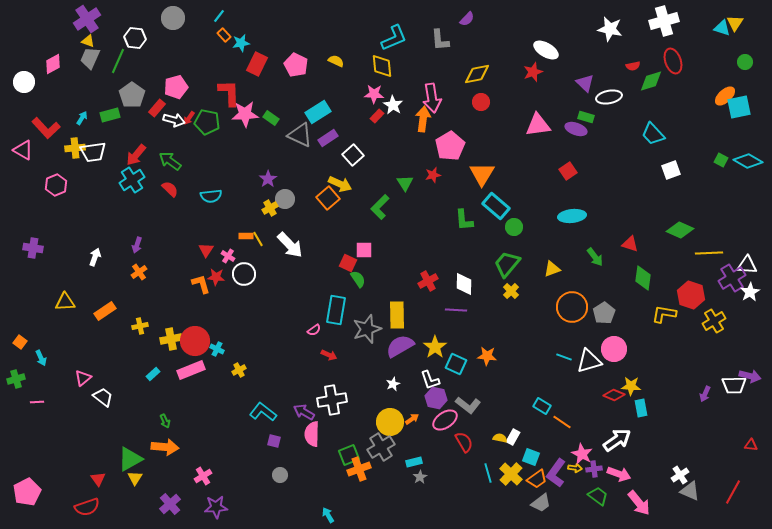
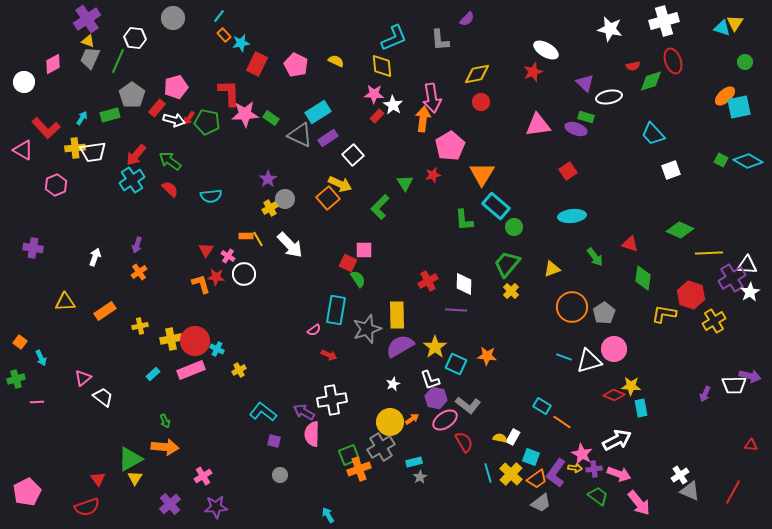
white arrow at (617, 440): rotated 8 degrees clockwise
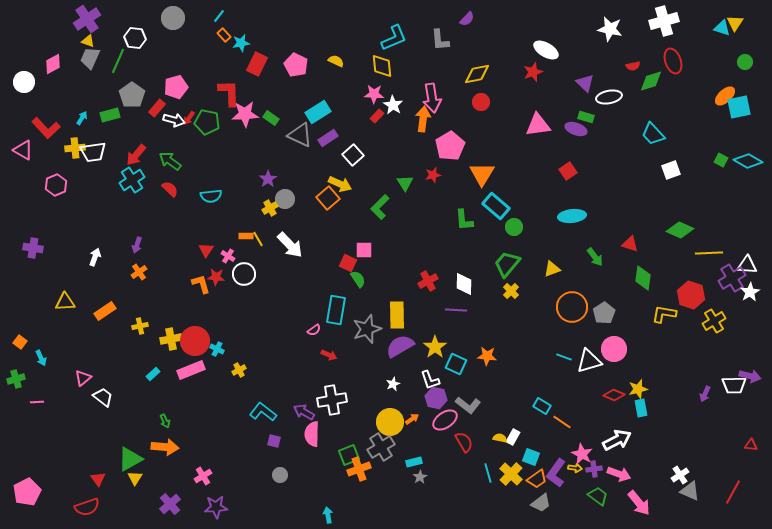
yellow star at (631, 386): moved 7 px right, 3 px down; rotated 18 degrees counterclockwise
cyan arrow at (328, 515): rotated 21 degrees clockwise
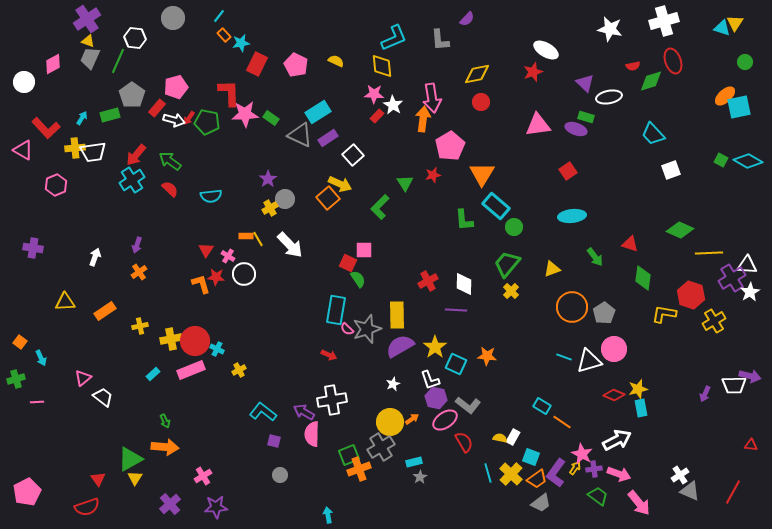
pink semicircle at (314, 330): moved 33 px right, 1 px up; rotated 80 degrees clockwise
yellow arrow at (575, 468): rotated 64 degrees counterclockwise
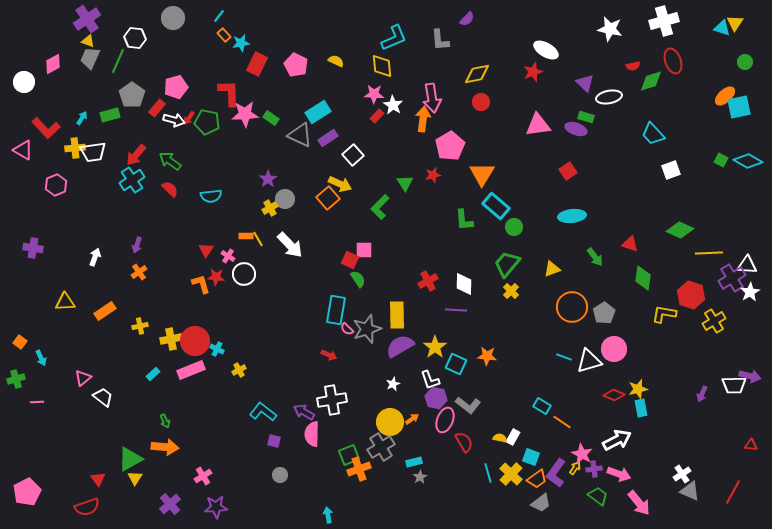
red square at (348, 263): moved 2 px right, 3 px up
purple arrow at (705, 394): moved 3 px left
pink ellipse at (445, 420): rotated 35 degrees counterclockwise
white cross at (680, 475): moved 2 px right, 1 px up
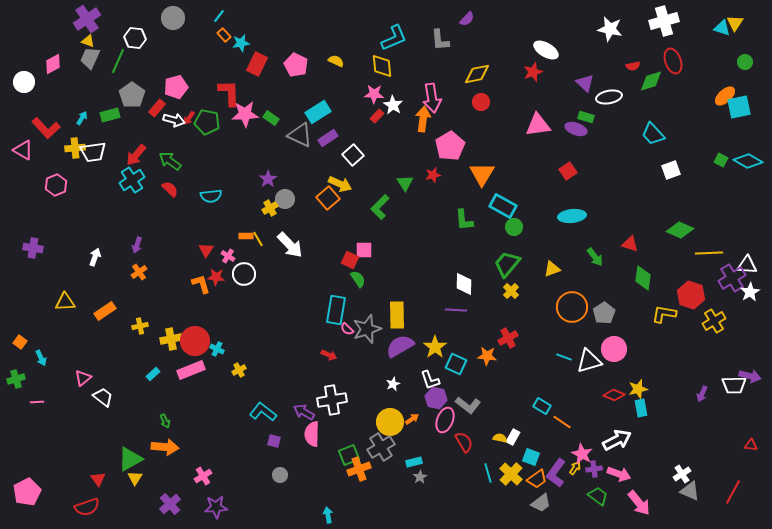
cyan rectangle at (496, 206): moved 7 px right; rotated 12 degrees counterclockwise
red cross at (428, 281): moved 80 px right, 57 px down
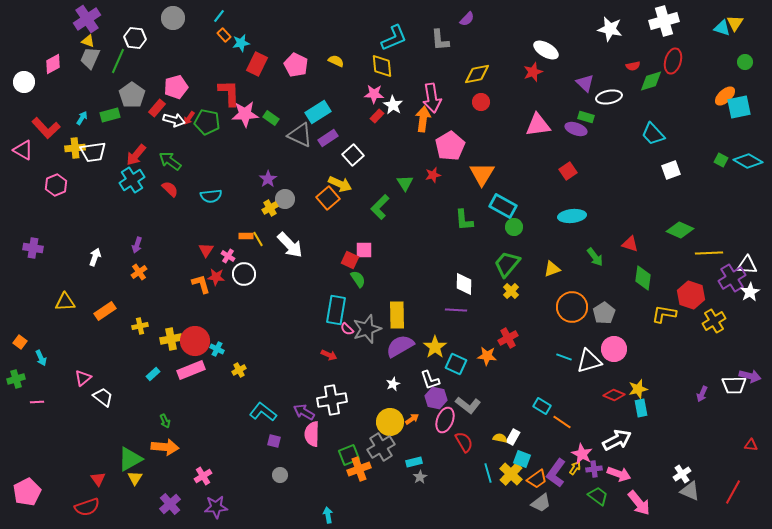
red ellipse at (673, 61): rotated 35 degrees clockwise
cyan square at (531, 457): moved 9 px left, 2 px down
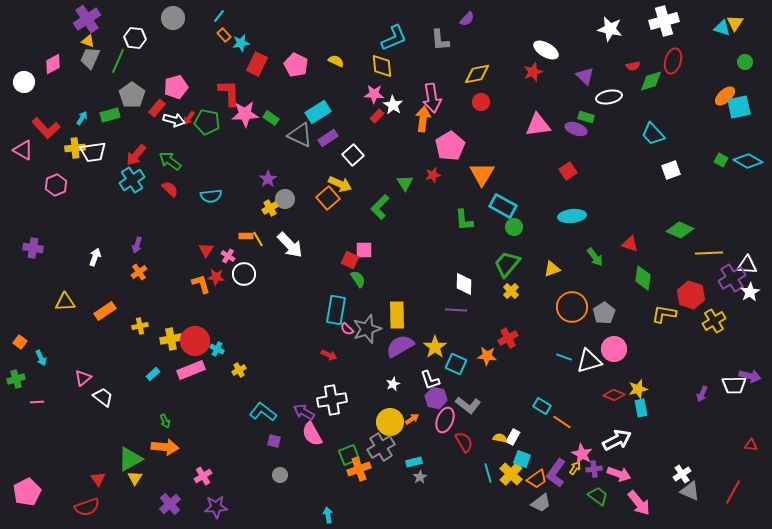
purple triangle at (585, 83): moved 7 px up
pink semicircle at (312, 434): rotated 30 degrees counterclockwise
